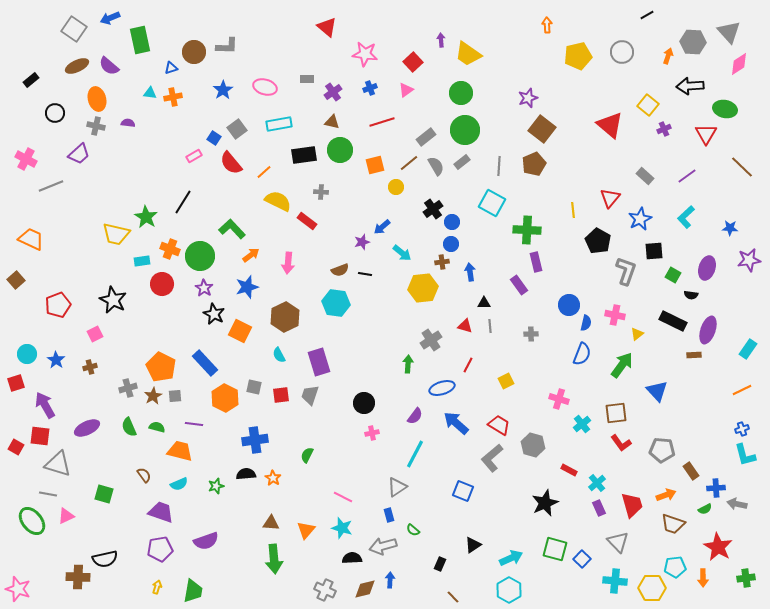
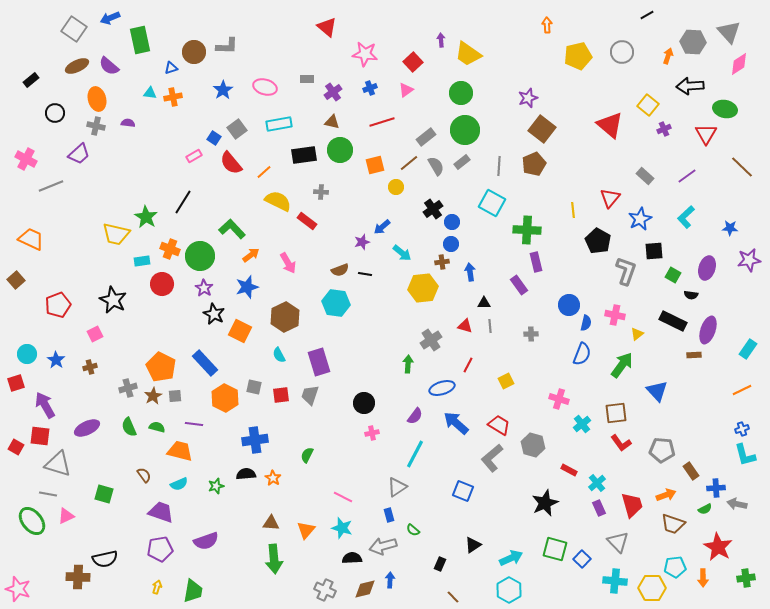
pink arrow at (288, 263): rotated 35 degrees counterclockwise
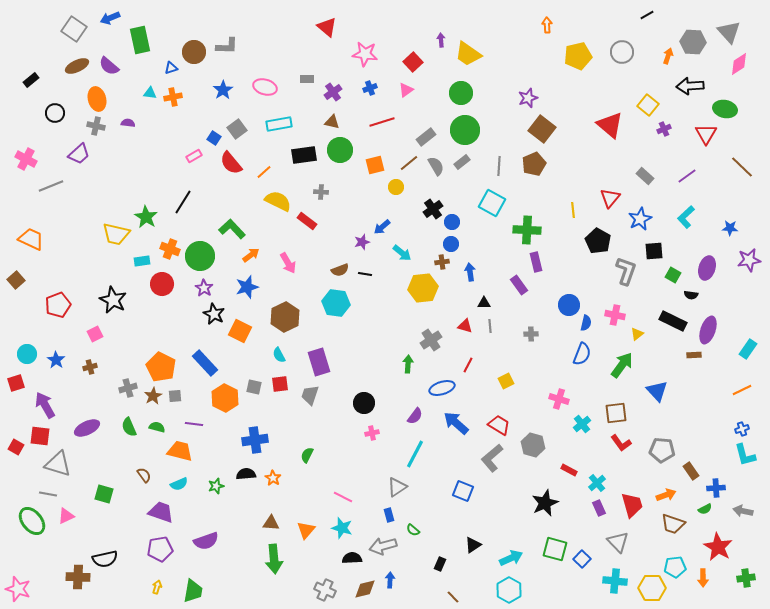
red square at (281, 395): moved 1 px left, 11 px up
gray arrow at (737, 504): moved 6 px right, 7 px down
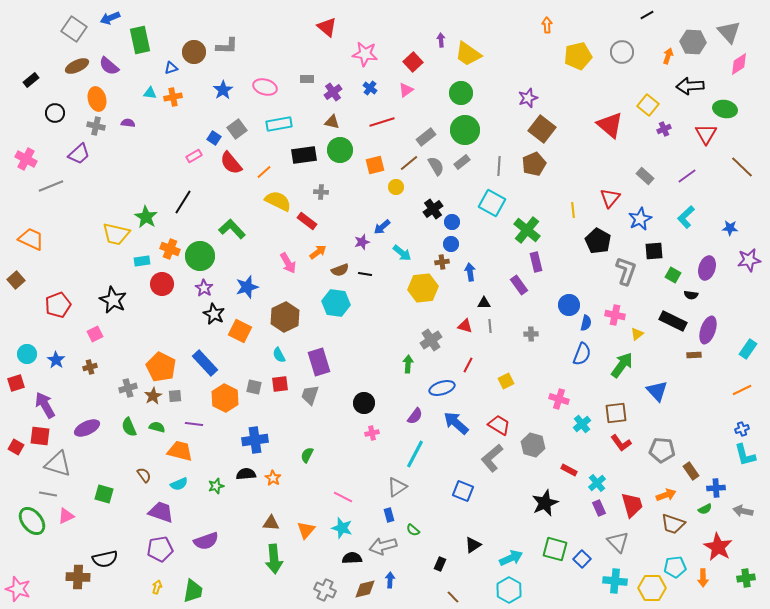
blue cross at (370, 88): rotated 32 degrees counterclockwise
green cross at (527, 230): rotated 36 degrees clockwise
orange arrow at (251, 255): moved 67 px right, 3 px up
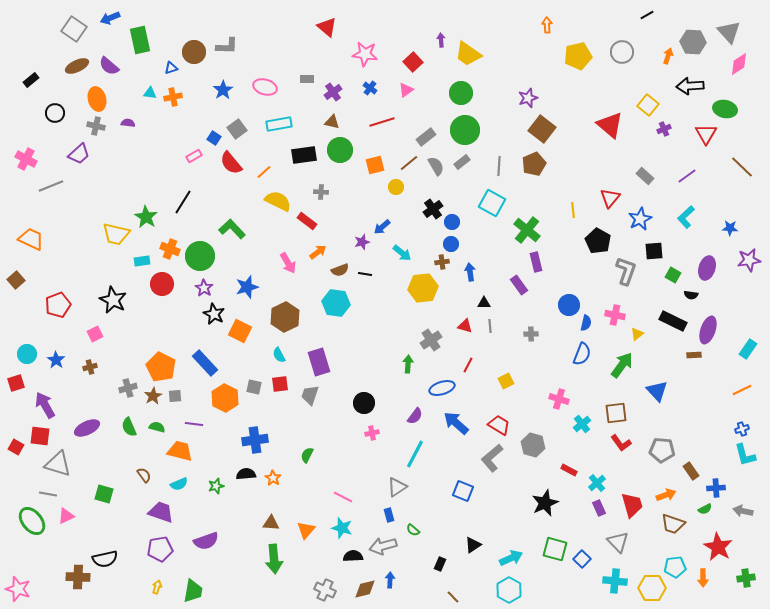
black semicircle at (352, 558): moved 1 px right, 2 px up
